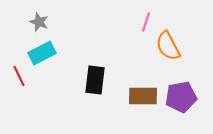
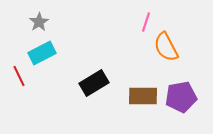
gray star: rotated 18 degrees clockwise
orange semicircle: moved 2 px left, 1 px down
black rectangle: moved 1 px left, 3 px down; rotated 52 degrees clockwise
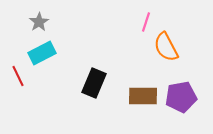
red line: moved 1 px left
black rectangle: rotated 36 degrees counterclockwise
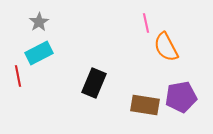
pink line: moved 1 px down; rotated 30 degrees counterclockwise
cyan rectangle: moved 3 px left
red line: rotated 15 degrees clockwise
brown rectangle: moved 2 px right, 9 px down; rotated 8 degrees clockwise
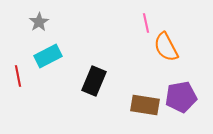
cyan rectangle: moved 9 px right, 3 px down
black rectangle: moved 2 px up
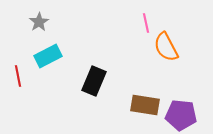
purple pentagon: moved 18 px down; rotated 16 degrees clockwise
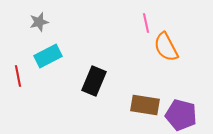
gray star: rotated 18 degrees clockwise
purple pentagon: rotated 8 degrees clockwise
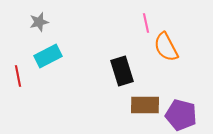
black rectangle: moved 28 px right, 10 px up; rotated 40 degrees counterclockwise
brown rectangle: rotated 8 degrees counterclockwise
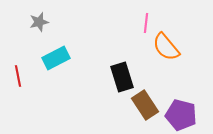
pink line: rotated 18 degrees clockwise
orange semicircle: rotated 12 degrees counterclockwise
cyan rectangle: moved 8 px right, 2 px down
black rectangle: moved 6 px down
brown rectangle: rotated 56 degrees clockwise
